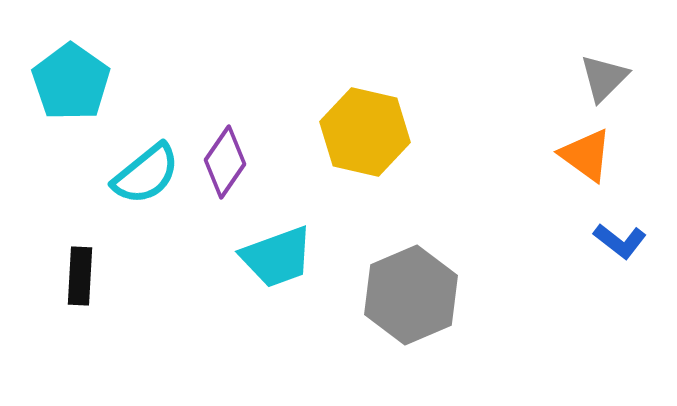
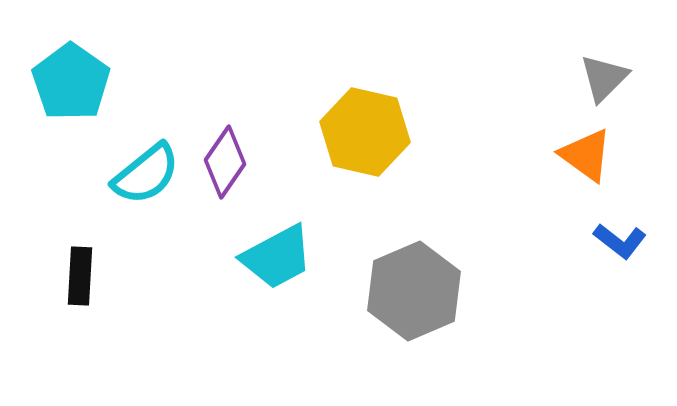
cyan trapezoid: rotated 8 degrees counterclockwise
gray hexagon: moved 3 px right, 4 px up
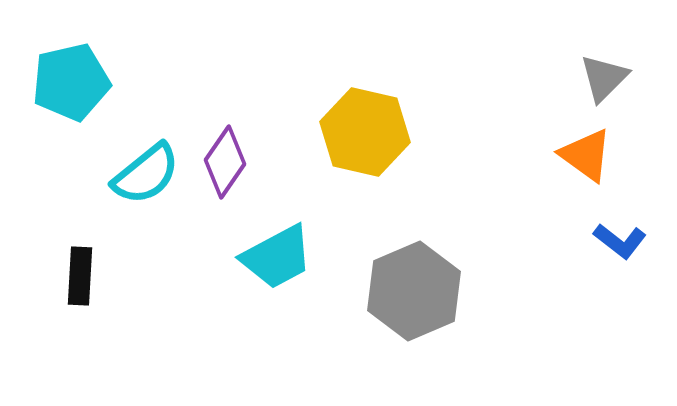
cyan pentagon: rotated 24 degrees clockwise
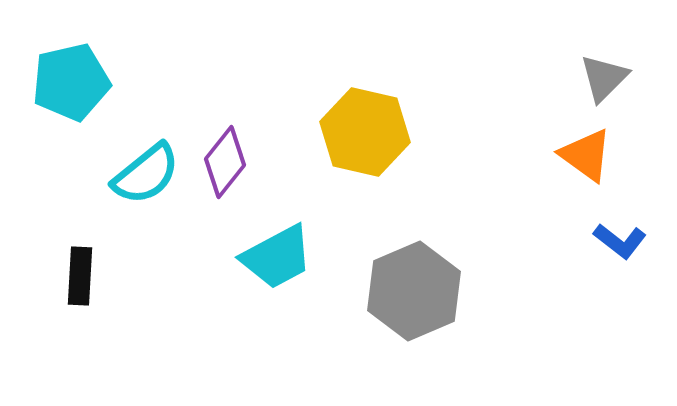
purple diamond: rotated 4 degrees clockwise
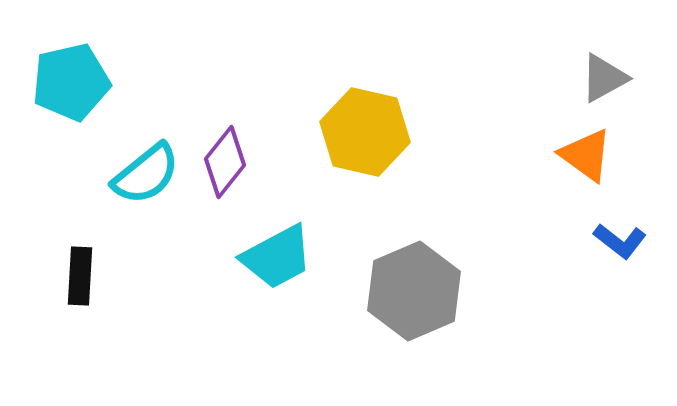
gray triangle: rotated 16 degrees clockwise
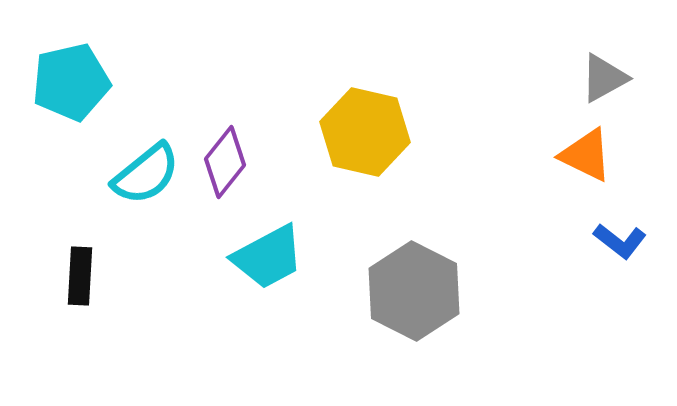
orange triangle: rotated 10 degrees counterclockwise
cyan trapezoid: moved 9 px left
gray hexagon: rotated 10 degrees counterclockwise
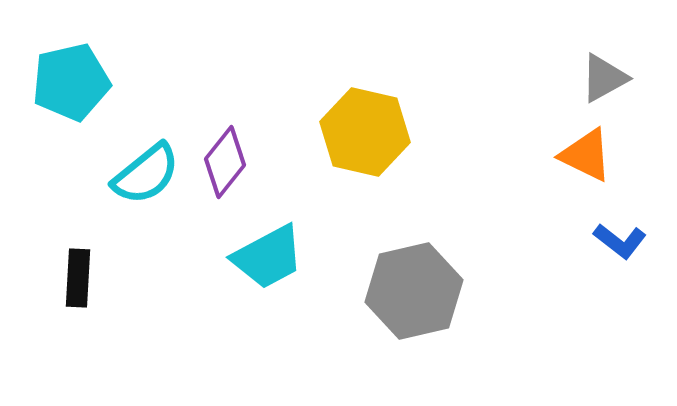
black rectangle: moved 2 px left, 2 px down
gray hexagon: rotated 20 degrees clockwise
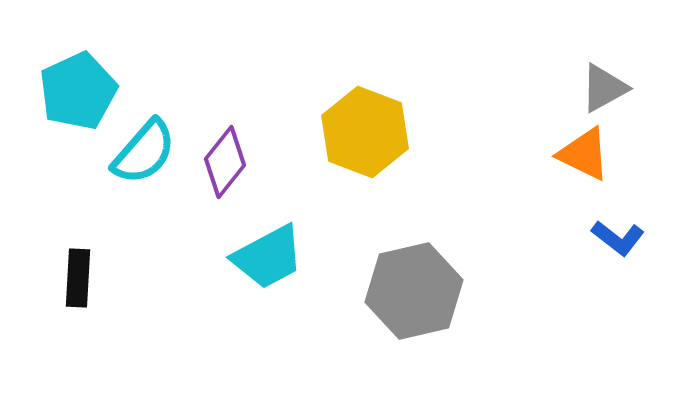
gray triangle: moved 10 px down
cyan pentagon: moved 7 px right, 9 px down; rotated 12 degrees counterclockwise
yellow hexagon: rotated 8 degrees clockwise
orange triangle: moved 2 px left, 1 px up
cyan semicircle: moved 2 px left, 22 px up; rotated 10 degrees counterclockwise
blue L-shape: moved 2 px left, 3 px up
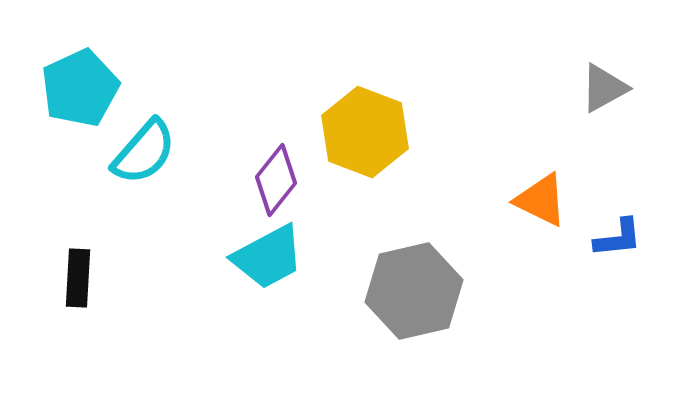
cyan pentagon: moved 2 px right, 3 px up
orange triangle: moved 43 px left, 46 px down
purple diamond: moved 51 px right, 18 px down
blue L-shape: rotated 44 degrees counterclockwise
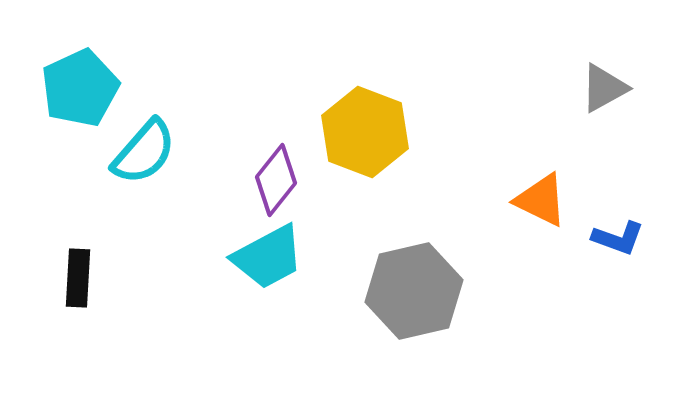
blue L-shape: rotated 26 degrees clockwise
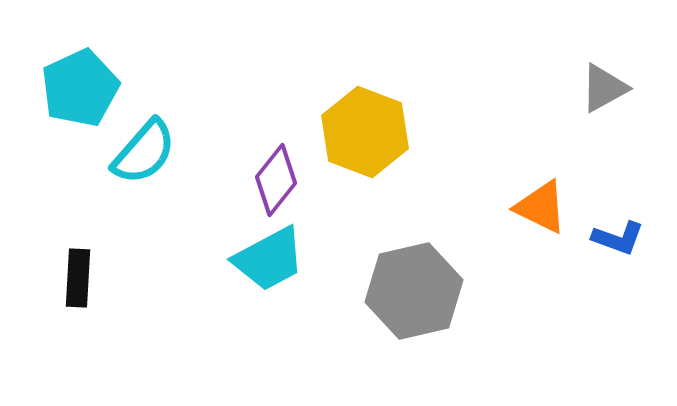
orange triangle: moved 7 px down
cyan trapezoid: moved 1 px right, 2 px down
